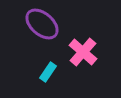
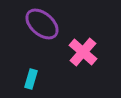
cyan rectangle: moved 17 px left, 7 px down; rotated 18 degrees counterclockwise
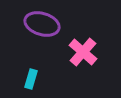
purple ellipse: rotated 24 degrees counterclockwise
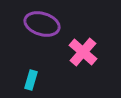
cyan rectangle: moved 1 px down
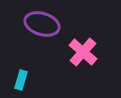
cyan rectangle: moved 10 px left
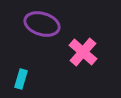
cyan rectangle: moved 1 px up
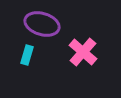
cyan rectangle: moved 6 px right, 24 px up
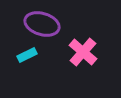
cyan rectangle: rotated 48 degrees clockwise
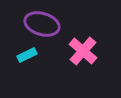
pink cross: moved 1 px up
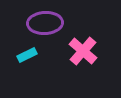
purple ellipse: moved 3 px right, 1 px up; rotated 20 degrees counterclockwise
